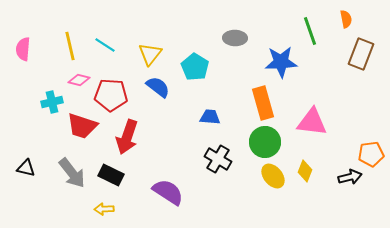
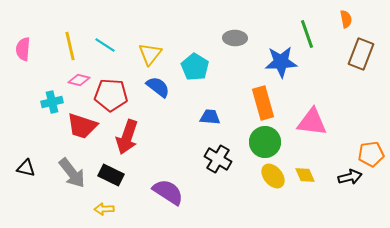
green line: moved 3 px left, 3 px down
yellow diamond: moved 4 px down; rotated 45 degrees counterclockwise
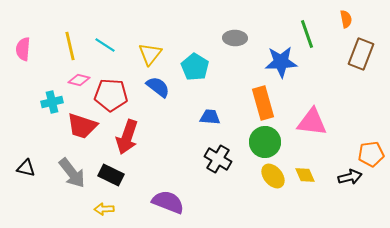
purple semicircle: moved 10 px down; rotated 12 degrees counterclockwise
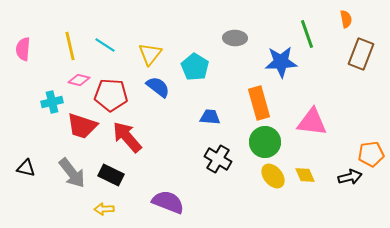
orange rectangle: moved 4 px left
red arrow: rotated 120 degrees clockwise
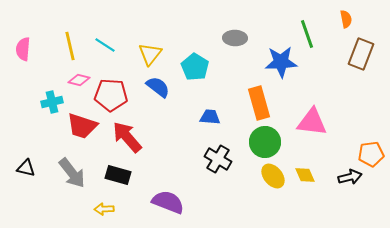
black rectangle: moved 7 px right; rotated 10 degrees counterclockwise
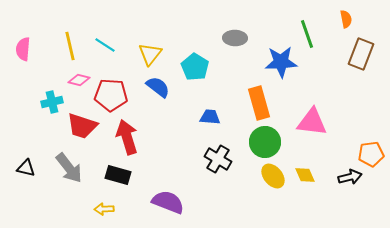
red arrow: rotated 24 degrees clockwise
gray arrow: moved 3 px left, 5 px up
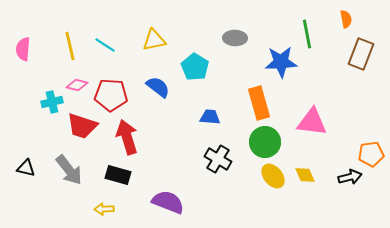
green line: rotated 8 degrees clockwise
yellow triangle: moved 4 px right, 14 px up; rotated 40 degrees clockwise
pink diamond: moved 2 px left, 5 px down
gray arrow: moved 2 px down
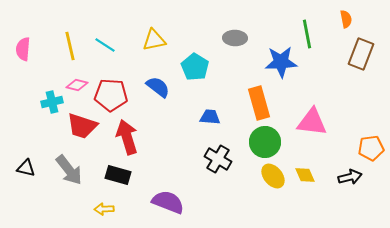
orange pentagon: moved 6 px up
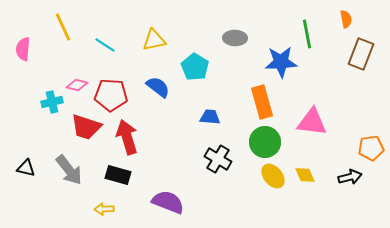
yellow line: moved 7 px left, 19 px up; rotated 12 degrees counterclockwise
orange rectangle: moved 3 px right, 1 px up
red trapezoid: moved 4 px right, 1 px down
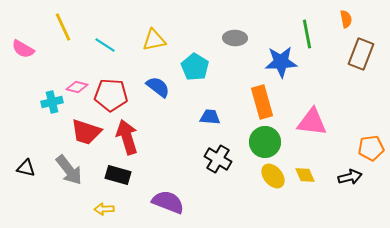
pink semicircle: rotated 65 degrees counterclockwise
pink diamond: moved 2 px down
red trapezoid: moved 5 px down
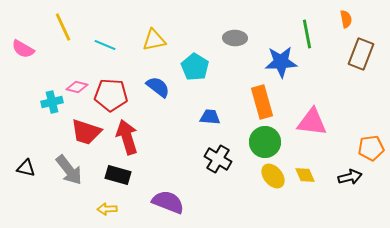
cyan line: rotated 10 degrees counterclockwise
yellow arrow: moved 3 px right
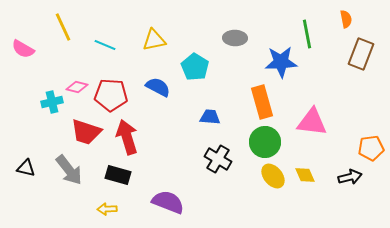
blue semicircle: rotated 10 degrees counterclockwise
